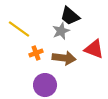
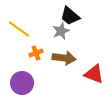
red triangle: moved 25 px down
purple circle: moved 23 px left, 2 px up
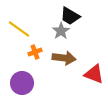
black trapezoid: rotated 10 degrees counterclockwise
gray star: rotated 12 degrees counterclockwise
orange cross: moved 1 px left, 1 px up
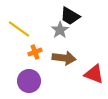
gray star: moved 1 px left, 1 px up
purple circle: moved 7 px right, 2 px up
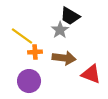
yellow line: moved 3 px right, 7 px down
orange cross: rotated 16 degrees clockwise
red triangle: moved 3 px left
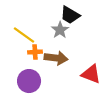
black trapezoid: moved 1 px up
yellow line: moved 2 px right, 1 px up
brown arrow: moved 8 px left
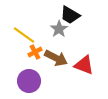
gray star: moved 1 px left, 1 px up
orange cross: rotated 24 degrees counterclockwise
brown arrow: rotated 20 degrees clockwise
red triangle: moved 7 px left, 9 px up
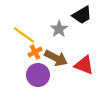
black trapezoid: moved 12 px right; rotated 60 degrees counterclockwise
purple circle: moved 9 px right, 6 px up
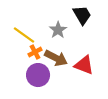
black trapezoid: rotated 90 degrees counterclockwise
gray star: moved 1 px left, 1 px down
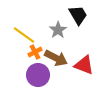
black trapezoid: moved 4 px left
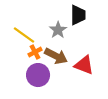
black trapezoid: rotated 30 degrees clockwise
brown arrow: moved 2 px up
